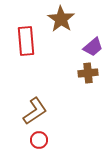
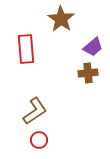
red rectangle: moved 8 px down
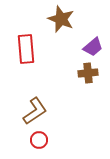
brown star: rotated 12 degrees counterclockwise
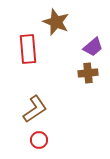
brown star: moved 5 px left, 3 px down
red rectangle: moved 2 px right
brown L-shape: moved 2 px up
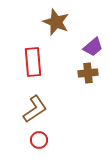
red rectangle: moved 5 px right, 13 px down
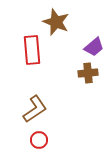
purple trapezoid: moved 1 px right
red rectangle: moved 1 px left, 12 px up
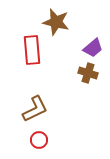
brown star: rotated 8 degrees counterclockwise
purple trapezoid: moved 1 px left, 1 px down
brown cross: rotated 24 degrees clockwise
brown L-shape: rotated 8 degrees clockwise
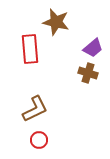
red rectangle: moved 2 px left, 1 px up
